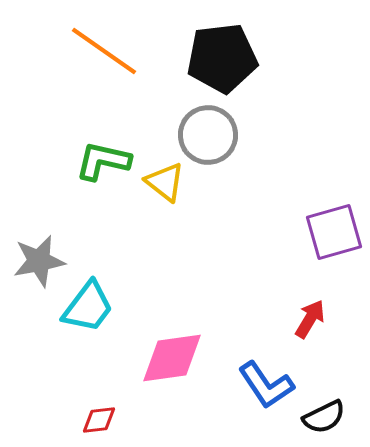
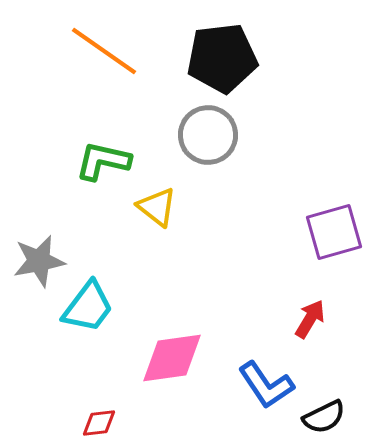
yellow triangle: moved 8 px left, 25 px down
red diamond: moved 3 px down
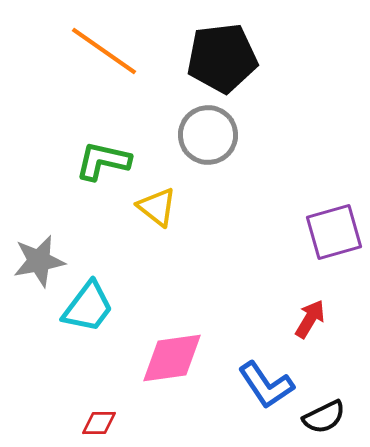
red diamond: rotated 6 degrees clockwise
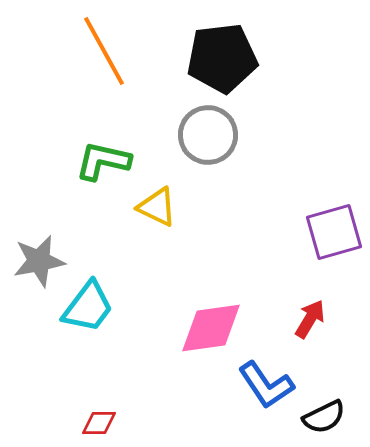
orange line: rotated 26 degrees clockwise
yellow triangle: rotated 12 degrees counterclockwise
pink diamond: moved 39 px right, 30 px up
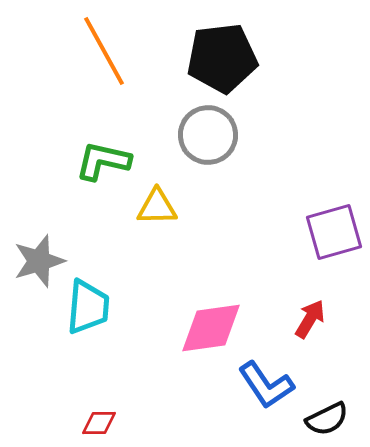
yellow triangle: rotated 27 degrees counterclockwise
gray star: rotated 6 degrees counterclockwise
cyan trapezoid: rotated 32 degrees counterclockwise
black semicircle: moved 3 px right, 2 px down
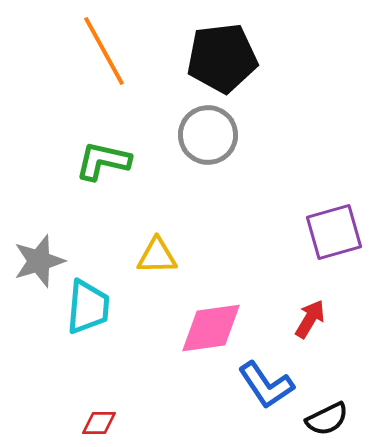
yellow triangle: moved 49 px down
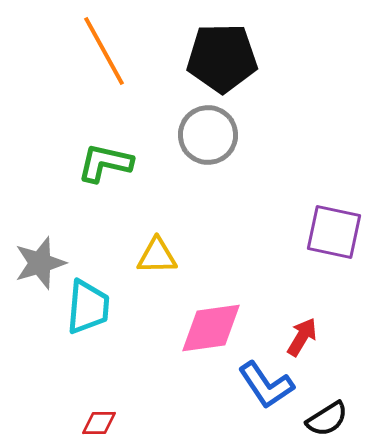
black pentagon: rotated 6 degrees clockwise
green L-shape: moved 2 px right, 2 px down
purple square: rotated 28 degrees clockwise
gray star: moved 1 px right, 2 px down
red arrow: moved 8 px left, 18 px down
black semicircle: rotated 6 degrees counterclockwise
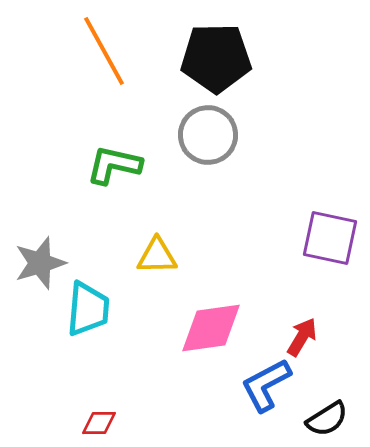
black pentagon: moved 6 px left
green L-shape: moved 9 px right, 2 px down
purple square: moved 4 px left, 6 px down
cyan trapezoid: moved 2 px down
blue L-shape: rotated 96 degrees clockwise
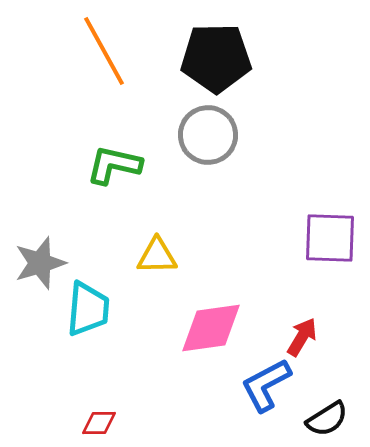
purple square: rotated 10 degrees counterclockwise
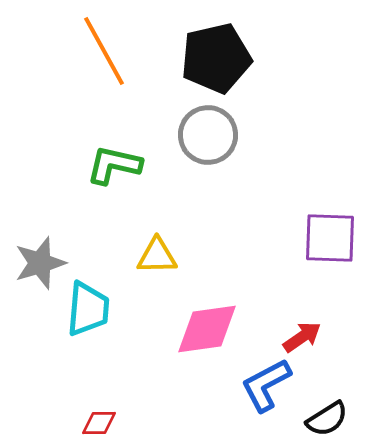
black pentagon: rotated 12 degrees counterclockwise
pink diamond: moved 4 px left, 1 px down
red arrow: rotated 24 degrees clockwise
